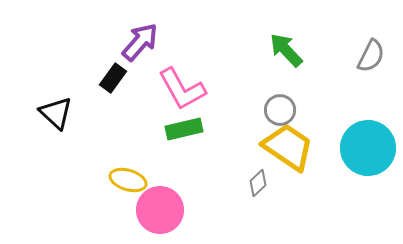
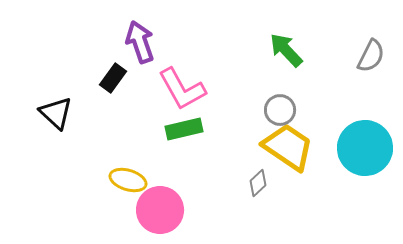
purple arrow: rotated 60 degrees counterclockwise
cyan circle: moved 3 px left
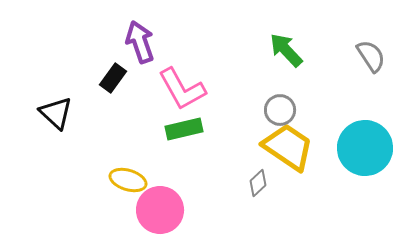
gray semicircle: rotated 60 degrees counterclockwise
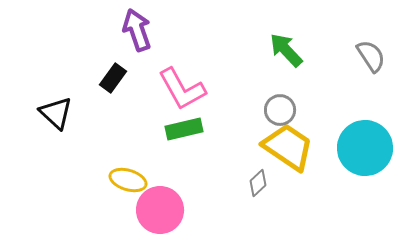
purple arrow: moved 3 px left, 12 px up
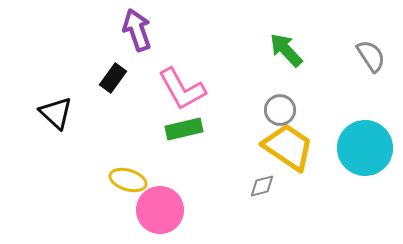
gray diamond: moved 4 px right, 3 px down; rotated 28 degrees clockwise
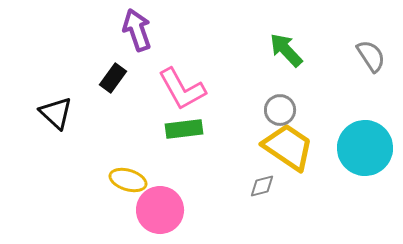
green rectangle: rotated 6 degrees clockwise
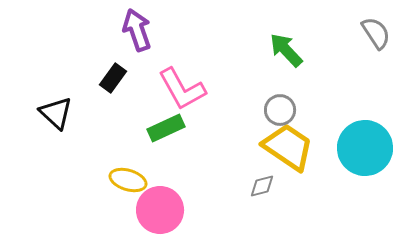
gray semicircle: moved 5 px right, 23 px up
green rectangle: moved 18 px left, 1 px up; rotated 18 degrees counterclockwise
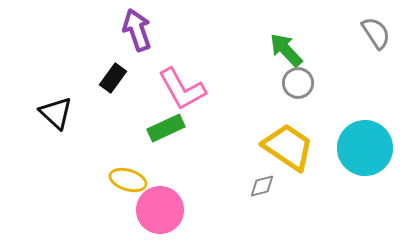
gray circle: moved 18 px right, 27 px up
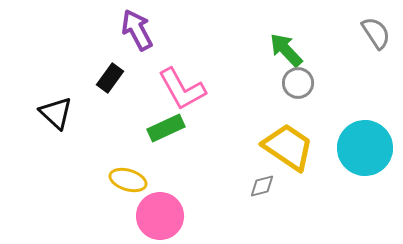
purple arrow: rotated 9 degrees counterclockwise
black rectangle: moved 3 px left
pink circle: moved 6 px down
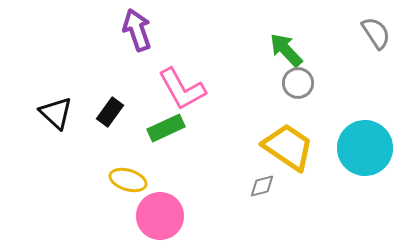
purple arrow: rotated 9 degrees clockwise
black rectangle: moved 34 px down
